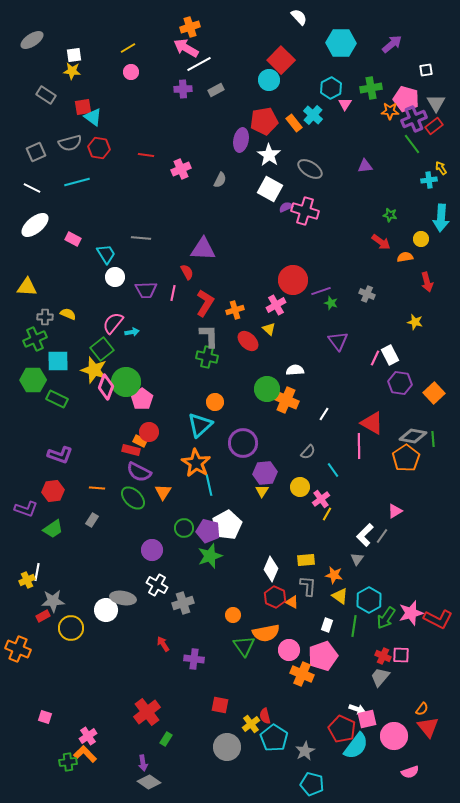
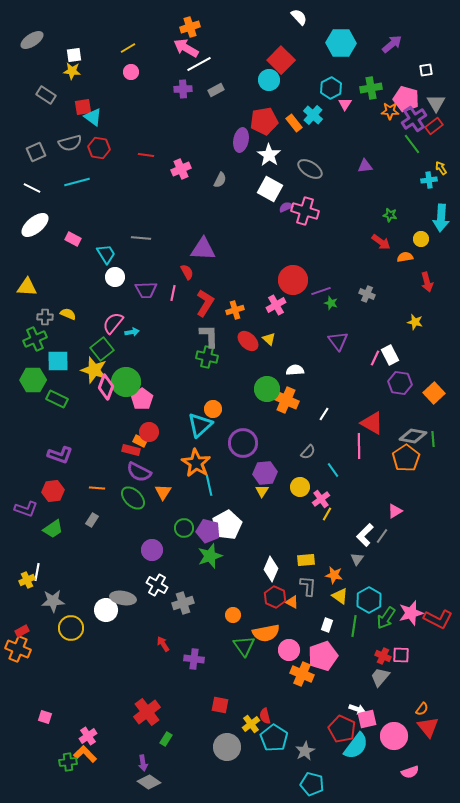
purple cross at (414, 119): rotated 10 degrees counterclockwise
yellow triangle at (269, 329): moved 10 px down
orange circle at (215, 402): moved 2 px left, 7 px down
red rectangle at (43, 616): moved 21 px left, 15 px down
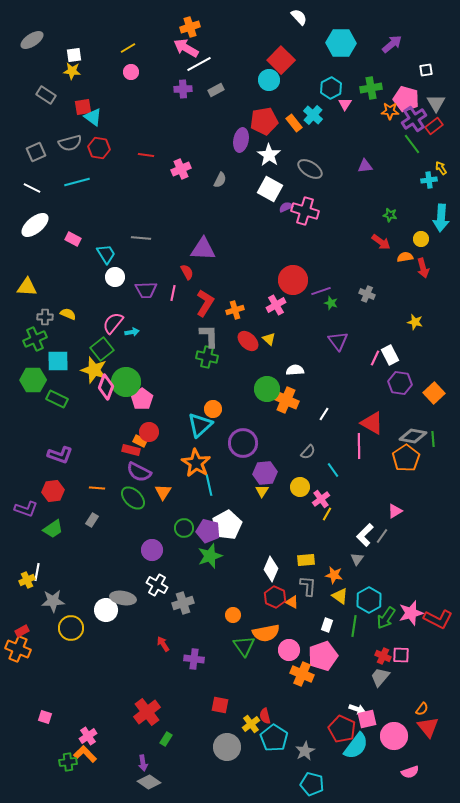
red arrow at (427, 282): moved 4 px left, 14 px up
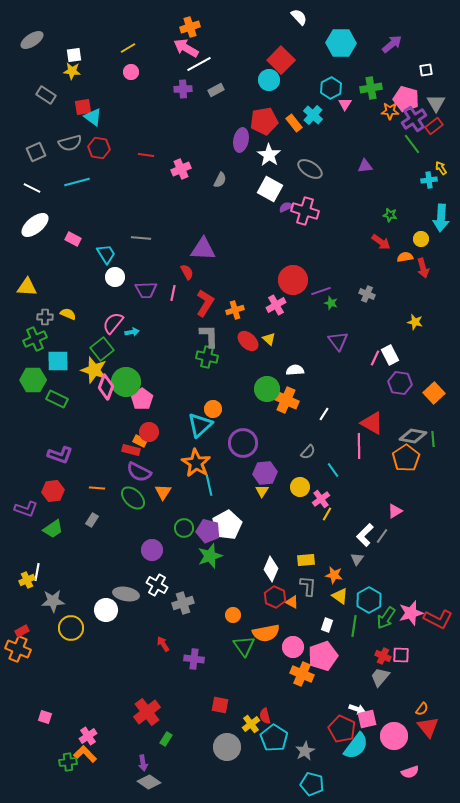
gray ellipse at (123, 598): moved 3 px right, 4 px up
pink circle at (289, 650): moved 4 px right, 3 px up
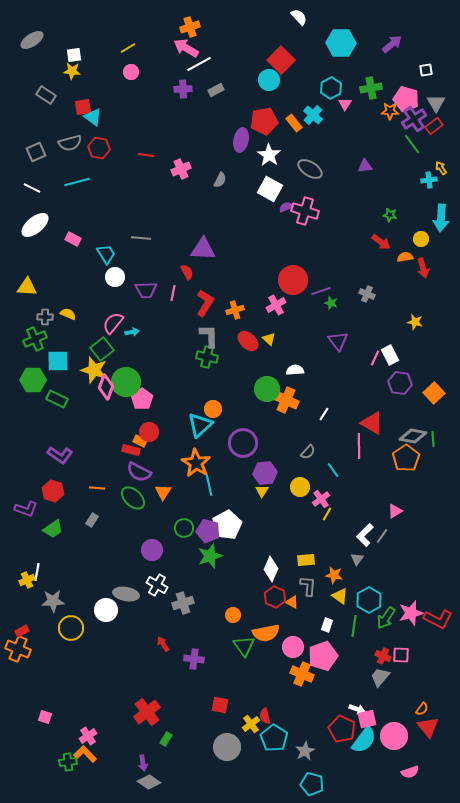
purple L-shape at (60, 455): rotated 15 degrees clockwise
red hexagon at (53, 491): rotated 25 degrees clockwise
cyan semicircle at (356, 746): moved 8 px right, 6 px up
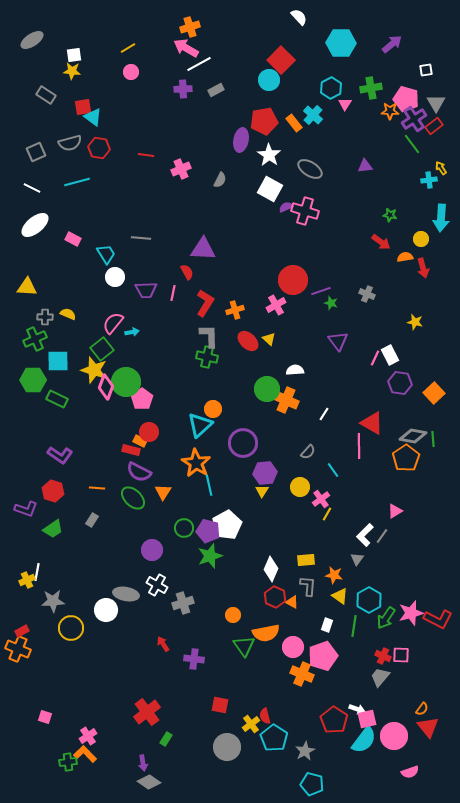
red pentagon at (342, 729): moved 8 px left, 9 px up; rotated 8 degrees clockwise
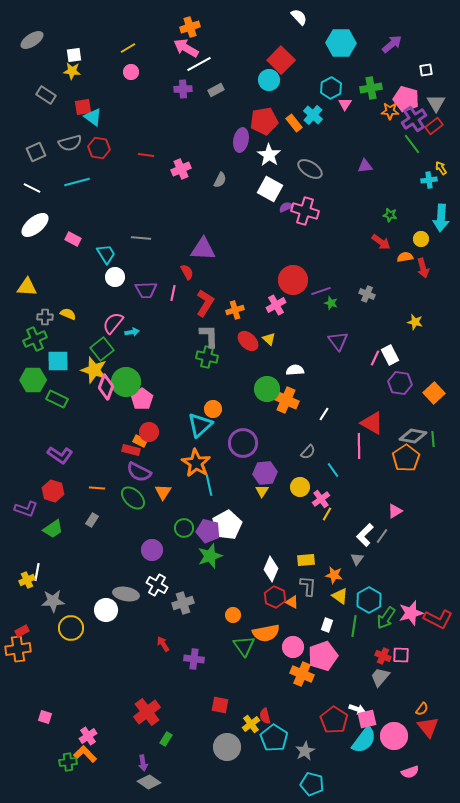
orange cross at (18, 649): rotated 30 degrees counterclockwise
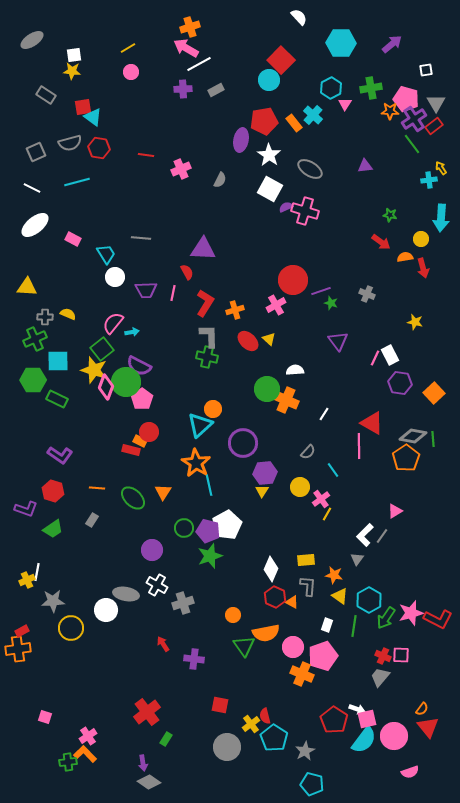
purple semicircle at (139, 472): moved 106 px up
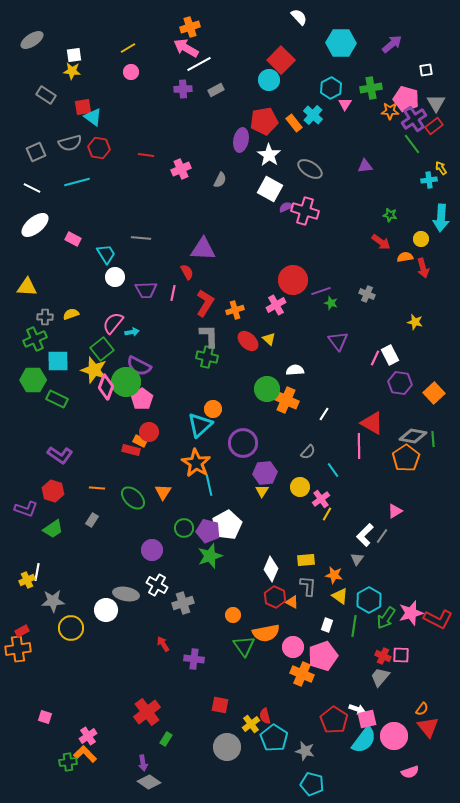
yellow semicircle at (68, 314): moved 3 px right; rotated 42 degrees counterclockwise
gray star at (305, 751): rotated 30 degrees counterclockwise
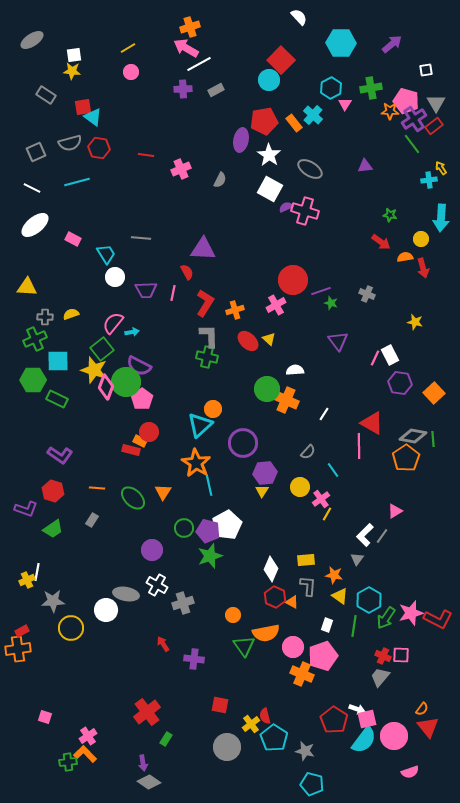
pink pentagon at (406, 99): moved 2 px down
